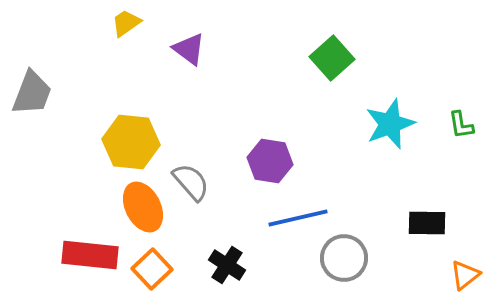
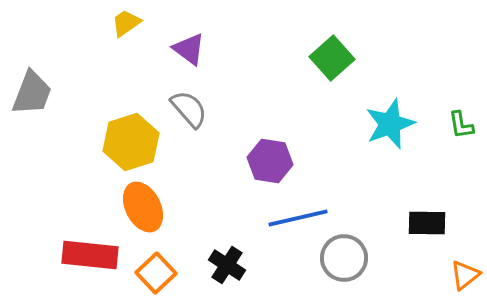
yellow hexagon: rotated 24 degrees counterclockwise
gray semicircle: moved 2 px left, 73 px up
orange square: moved 4 px right, 4 px down
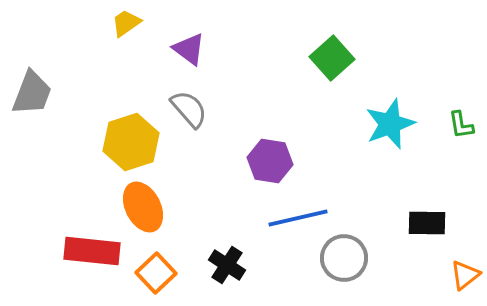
red rectangle: moved 2 px right, 4 px up
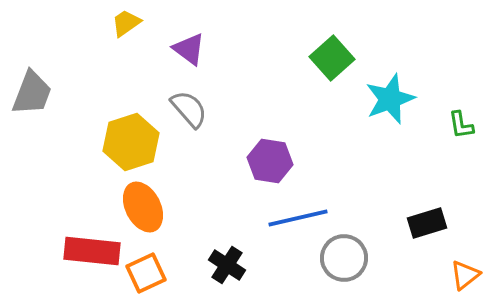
cyan star: moved 25 px up
black rectangle: rotated 18 degrees counterclockwise
orange square: moved 10 px left; rotated 18 degrees clockwise
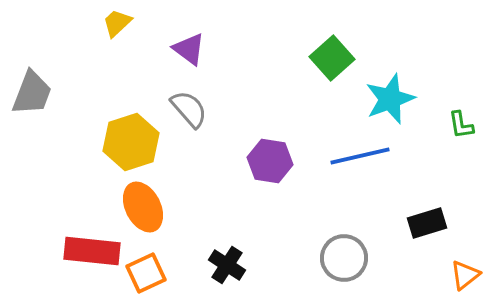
yellow trapezoid: moved 9 px left; rotated 8 degrees counterclockwise
blue line: moved 62 px right, 62 px up
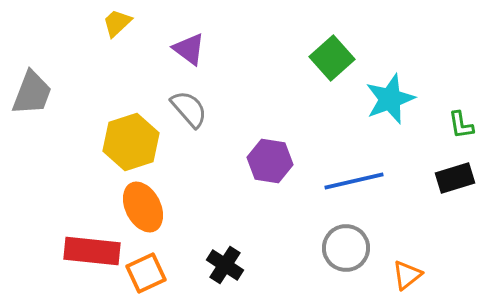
blue line: moved 6 px left, 25 px down
black rectangle: moved 28 px right, 45 px up
gray circle: moved 2 px right, 10 px up
black cross: moved 2 px left
orange triangle: moved 58 px left
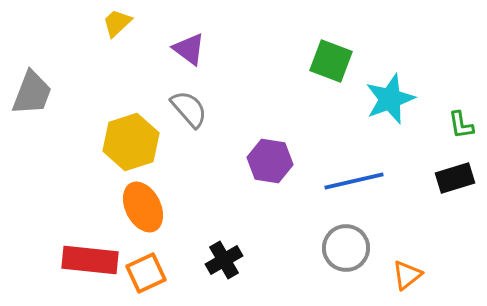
green square: moved 1 px left, 3 px down; rotated 27 degrees counterclockwise
red rectangle: moved 2 px left, 9 px down
black cross: moved 1 px left, 5 px up; rotated 27 degrees clockwise
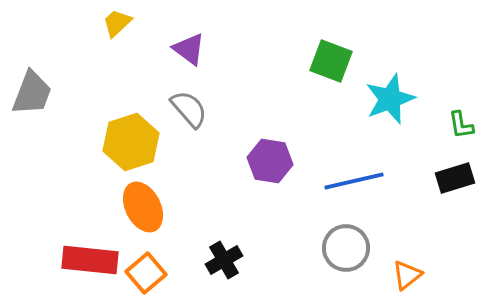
orange square: rotated 15 degrees counterclockwise
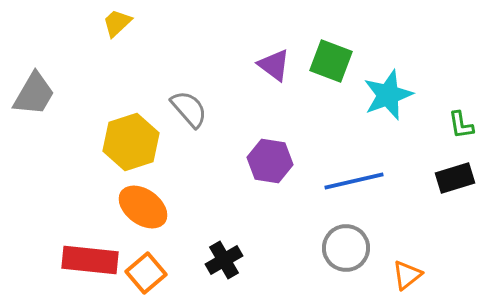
purple triangle: moved 85 px right, 16 px down
gray trapezoid: moved 2 px right, 1 px down; rotated 9 degrees clockwise
cyan star: moved 2 px left, 4 px up
orange ellipse: rotated 27 degrees counterclockwise
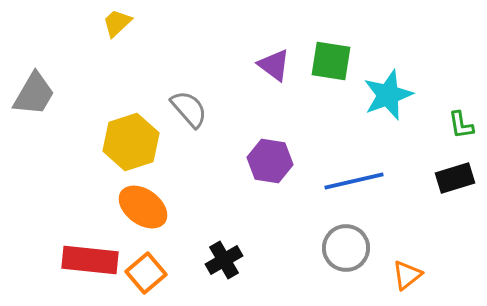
green square: rotated 12 degrees counterclockwise
